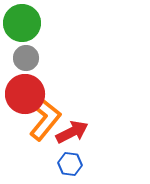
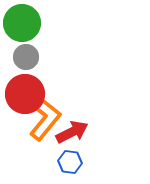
gray circle: moved 1 px up
blue hexagon: moved 2 px up
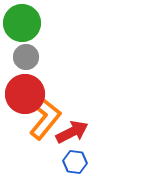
orange L-shape: moved 1 px up
blue hexagon: moved 5 px right
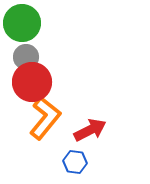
red circle: moved 7 px right, 12 px up
red arrow: moved 18 px right, 2 px up
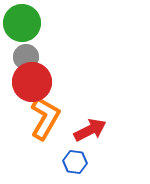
orange L-shape: rotated 9 degrees counterclockwise
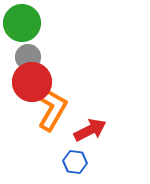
gray circle: moved 2 px right
orange L-shape: moved 7 px right, 9 px up
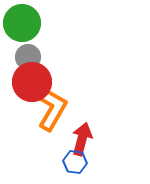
red arrow: moved 8 px left, 9 px down; rotated 48 degrees counterclockwise
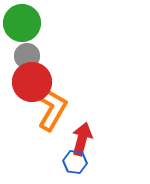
gray circle: moved 1 px left, 1 px up
